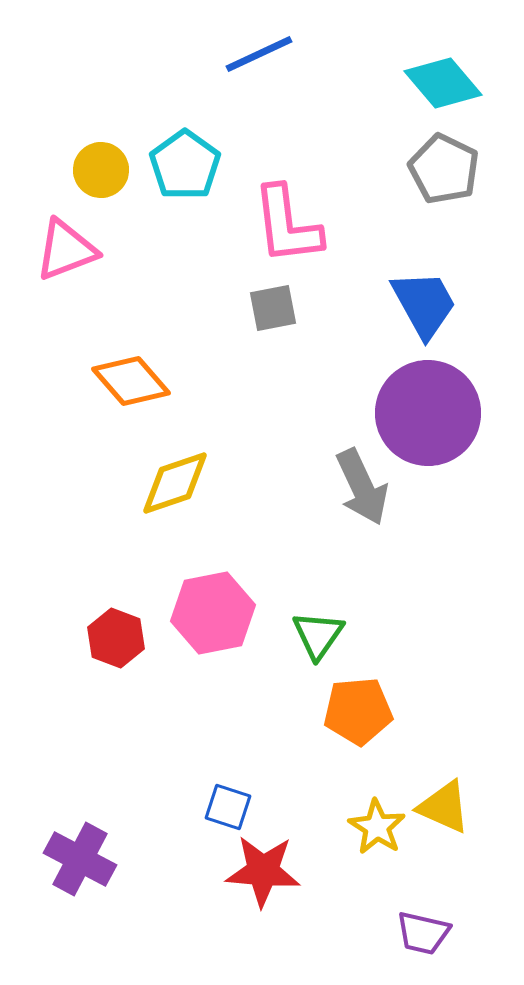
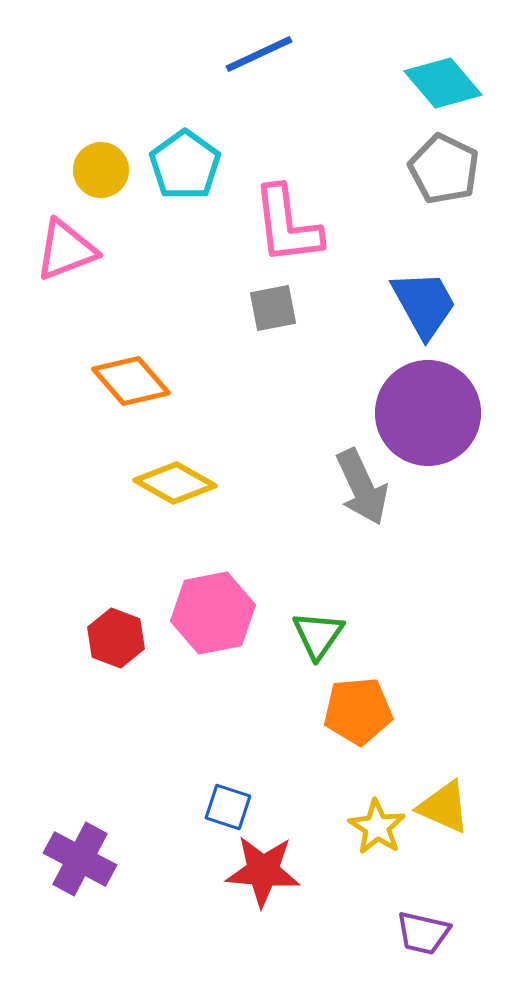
yellow diamond: rotated 48 degrees clockwise
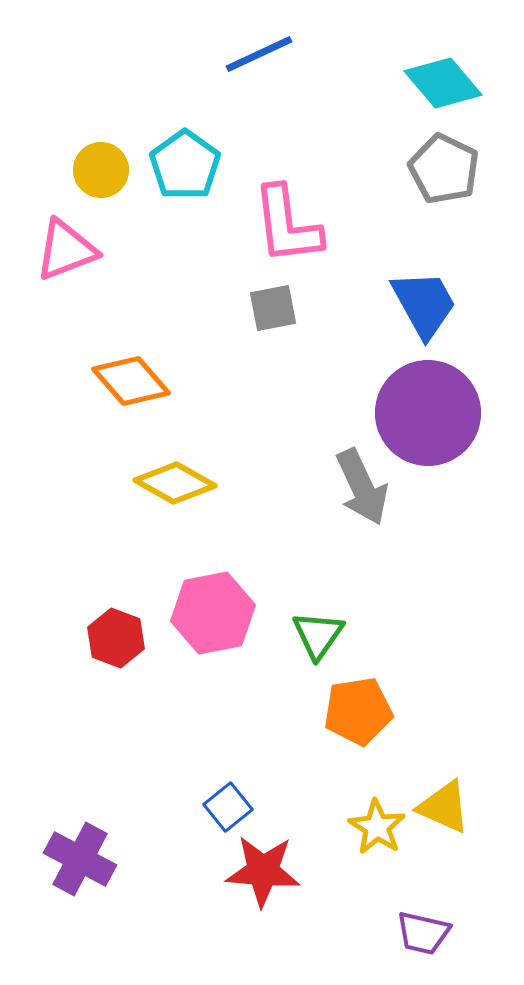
orange pentagon: rotated 4 degrees counterclockwise
blue square: rotated 33 degrees clockwise
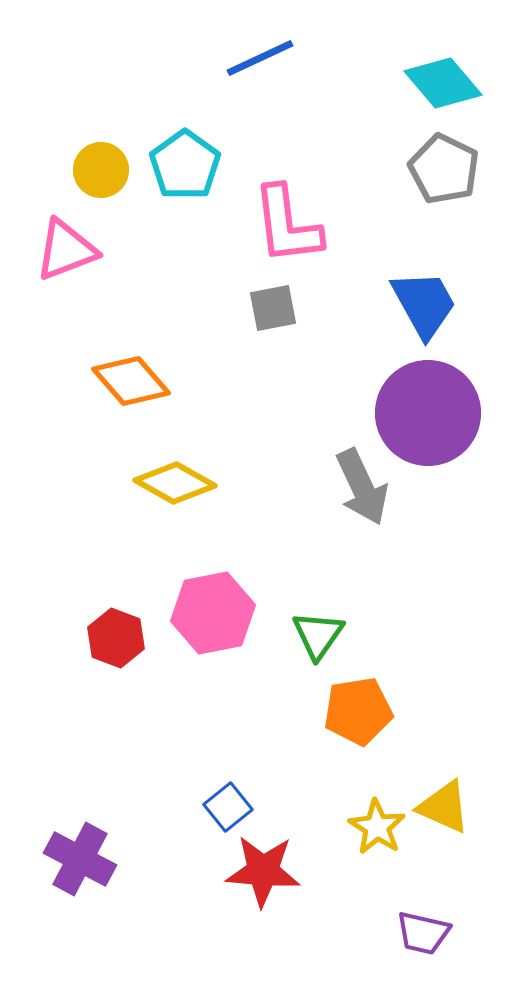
blue line: moved 1 px right, 4 px down
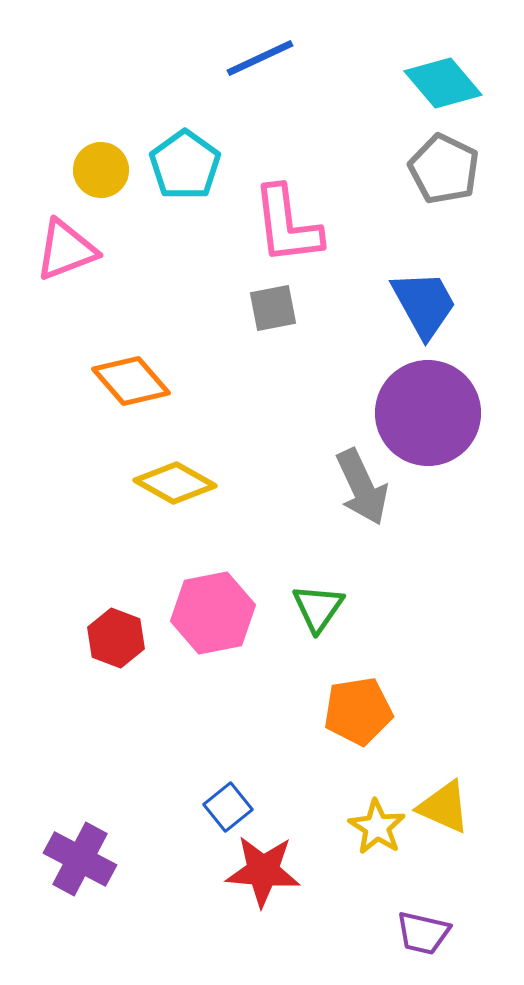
green triangle: moved 27 px up
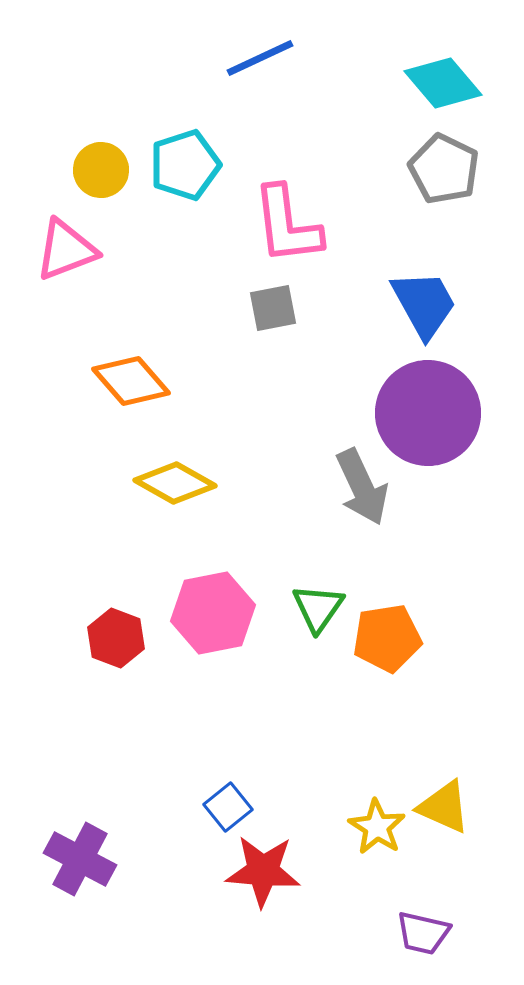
cyan pentagon: rotated 18 degrees clockwise
orange pentagon: moved 29 px right, 73 px up
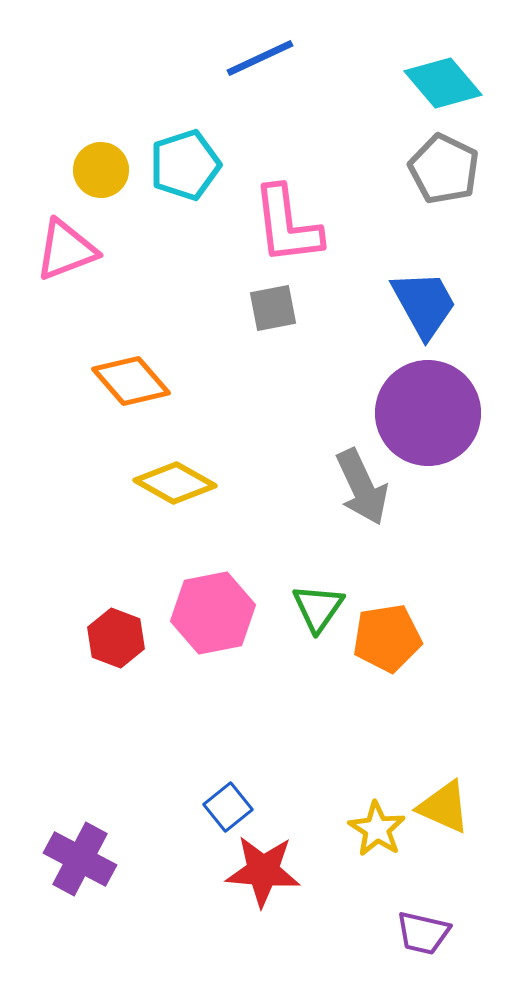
yellow star: moved 2 px down
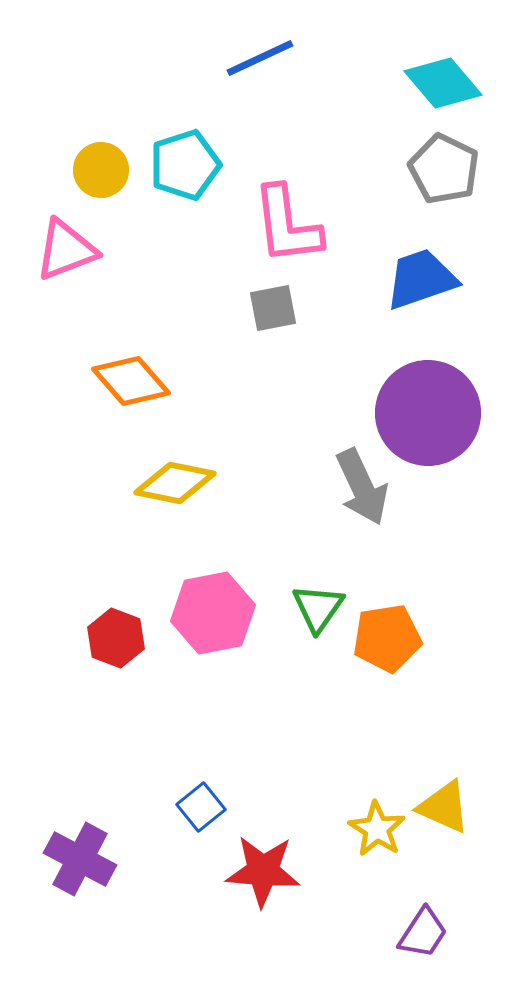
blue trapezoid: moved 3 px left, 25 px up; rotated 80 degrees counterclockwise
yellow diamond: rotated 18 degrees counterclockwise
blue square: moved 27 px left
purple trapezoid: rotated 70 degrees counterclockwise
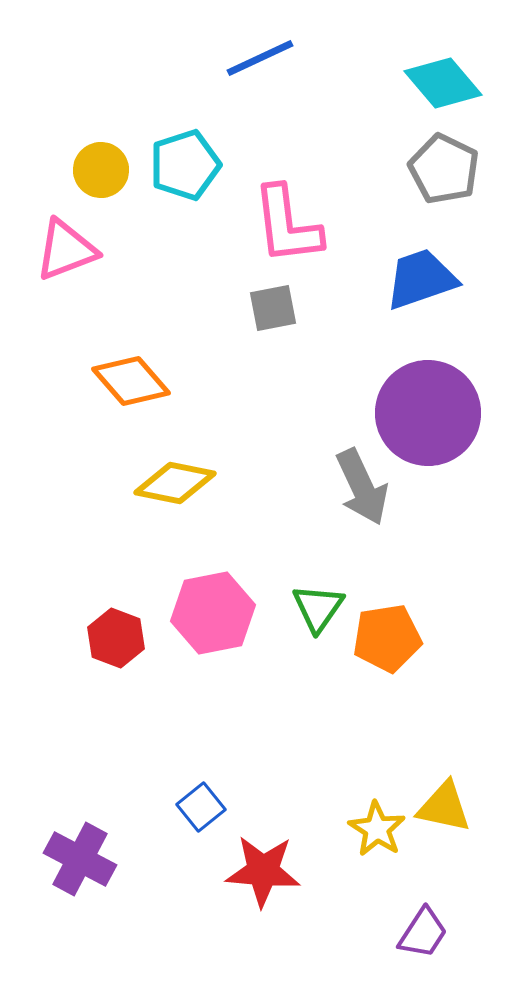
yellow triangle: rotated 12 degrees counterclockwise
